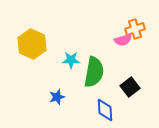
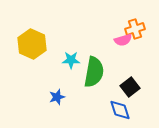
blue diamond: moved 15 px right; rotated 15 degrees counterclockwise
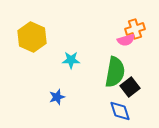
pink semicircle: moved 3 px right
yellow hexagon: moved 7 px up
green semicircle: moved 21 px right
blue diamond: moved 1 px down
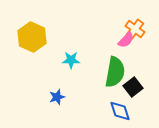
orange cross: rotated 36 degrees counterclockwise
pink semicircle: rotated 30 degrees counterclockwise
black square: moved 3 px right
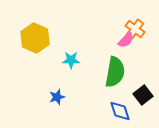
yellow hexagon: moved 3 px right, 1 px down
black square: moved 10 px right, 8 px down
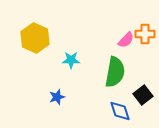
orange cross: moved 10 px right, 5 px down; rotated 36 degrees counterclockwise
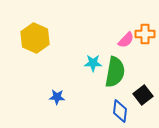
cyan star: moved 22 px right, 3 px down
blue star: rotated 21 degrees clockwise
blue diamond: rotated 25 degrees clockwise
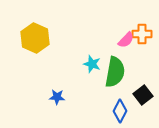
orange cross: moved 3 px left
cyan star: moved 1 px left, 1 px down; rotated 18 degrees clockwise
blue diamond: rotated 20 degrees clockwise
